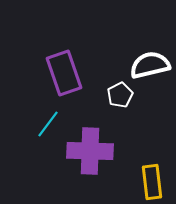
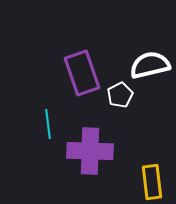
purple rectangle: moved 18 px right
cyan line: rotated 44 degrees counterclockwise
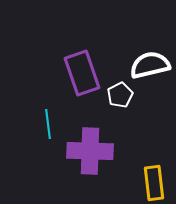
yellow rectangle: moved 2 px right, 1 px down
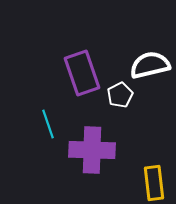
cyan line: rotated 12 degrees counterclockwise
purple cross: moved 2 px right, 1 px up
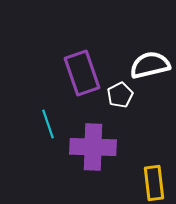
purple cross: moved 1 px right, 3 px up
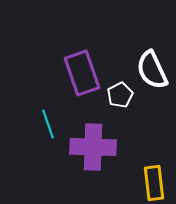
white semicircle: moved 2 px right, 5 px down; rotated 102 degrees counterclockwise
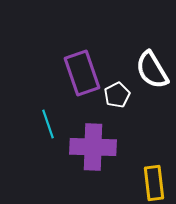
white semicircle: rotated 6 degrees counterclockwise
white pentagon: moved 3 px left
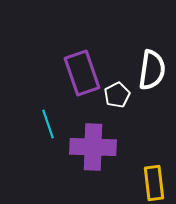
white semicircle: rotated 141 degrees counterclockwise
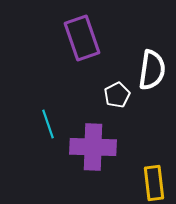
purple rectangle: moved 35 px up
